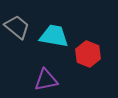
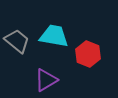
gray trapezoid: moved 14 px down
purple triangle: rotated 20 degrees counterclockwise
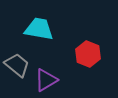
cyan trapezoid: moved 15 px left, 7 px up
gray trapezoid: moved 24 px down
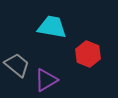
cyan trapezoid: moved 13 px right, 2 px up
